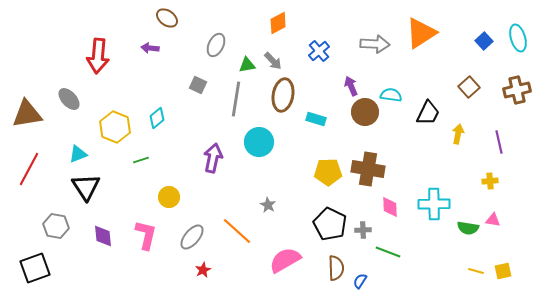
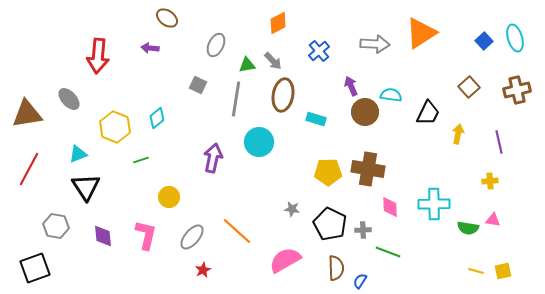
cyan ellipse at (518, 38): moved 3 px left
gray star at (268, 205): moved 24 px right, 4 px down; rotated 21 degrees counterclockwise
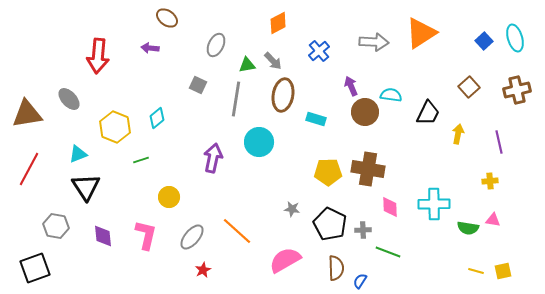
gray arrow at (375, 44): moved 1 px left, 2 px up
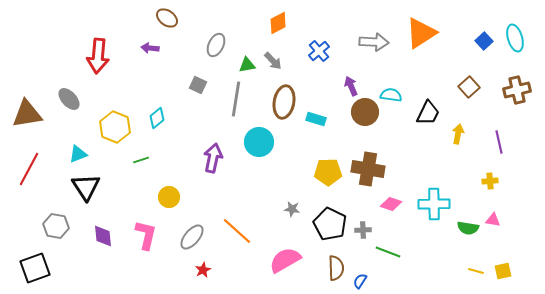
brown ellipse at (283, 95): moved 1 px right, 7 px down
pink diamond at (390, 207): moved 1 px right, 3 px up; rotated 70 degrees counterclockwise
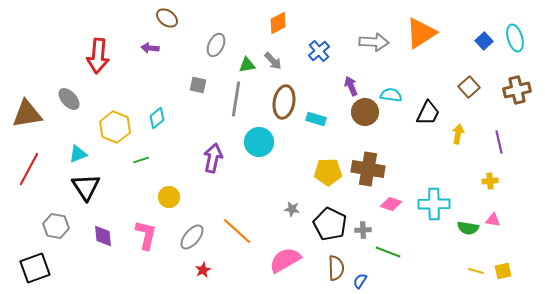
gray square at (198, 85): rotated 12 degrees counterclockwise
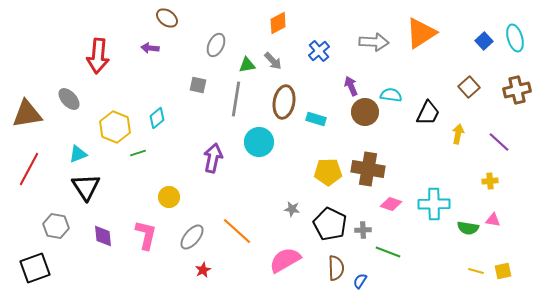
purple line at (499, 142): rotated 35 degrees counterclockwise
green line at (141, 160): moved 3 px left, 7 px up
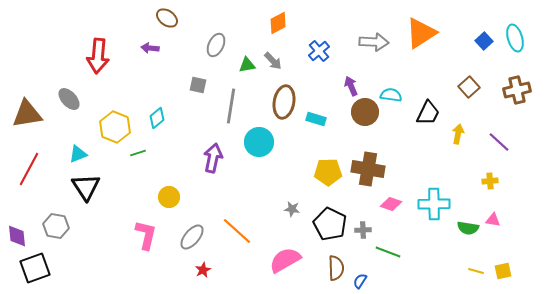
gray line at (236, 99): moved 5 px left, 7 px down
purple diamond at (103, 236): moved 86 px left
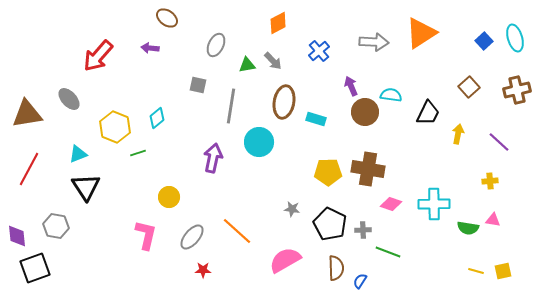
red arrow at (98, 56): rotated 36 degrees clockwise
red star at (203, 270): rotated 28 degrees clockwise
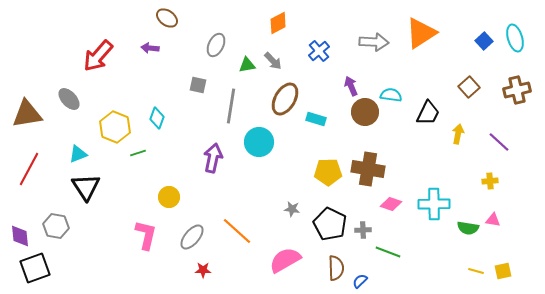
brown ellipse at (284, 102): moved 1 px right, 3 px up; rotated 20 degrees clockwise
cyan diamond at (157, 118): rotated 30 degrees counterclockwise
purple diamond at (17, 236): moved 3 px right
blue semicircle at (360, 281): rotated 14 degrees clockwise
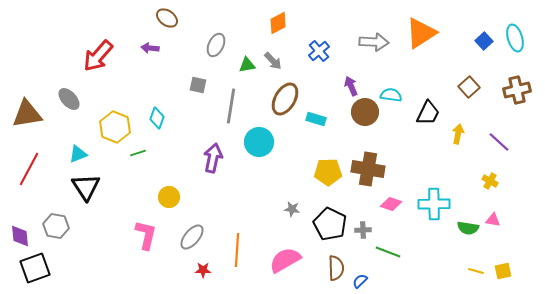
yellow cross at (490, 181): rotated 35 degrees clockwise
orange line at (237, 231): moved 19 px down; rotated 52 degrees clockwise
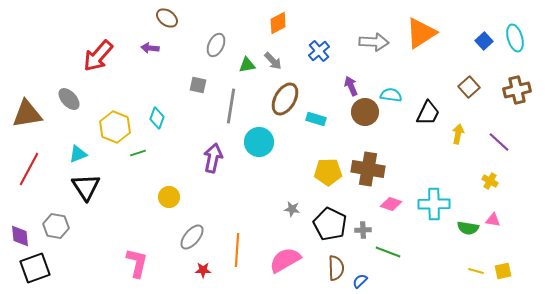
pink L-shape at (146, 235): moved 9 px left, 28 px down
